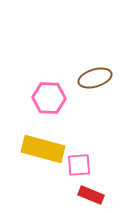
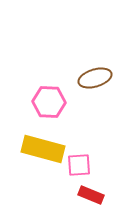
pink hexagon: moved 4 px down
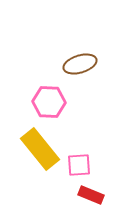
brown ellipse: moved 15 px left, 14 px up
yellow rectangle: moved 3 px left; rotated 36 degrees clockwise
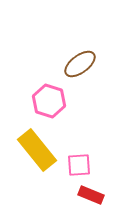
brown ellipse: rotated 20 degrees counterclockwise
pink hexagon: moved 1 px up; rotated 16 degrees clockwise
yellow rectangle: moved 3 px left, 1 px down
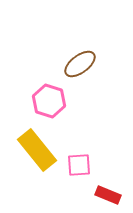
red rectangle: moved 17 px right
